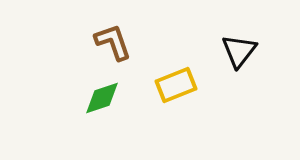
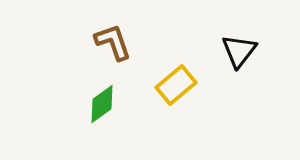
yellow rectangle: rotated 18 degrees counterclockwise
green diamond: moved 6 px down; rotated 18 degrees counterclockwise
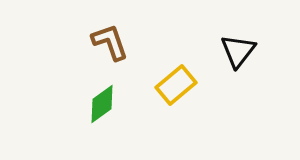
brown L-shape: moved 3 px left
black triangle: moved 1 px left
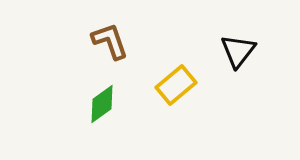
brown L-shape: moved 1 px up
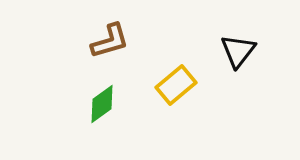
brown L-shape: rotated 93 degrees clockwise
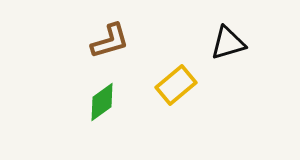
black triangle: moved 10 px left, 8 px up; rotated 36 degrees clockwise
green diamond: moved 2 px up
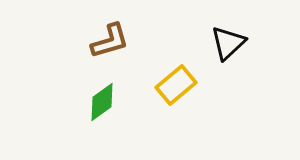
black triangle: rotated 27 degrees counterclockwise
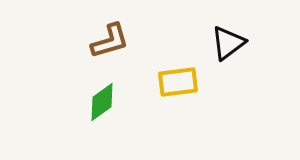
black triangle: rotated 6 degrees clockwise
yellow rectangle: moved 2 px right, 3 px up; rotated 33 degrees clockwise
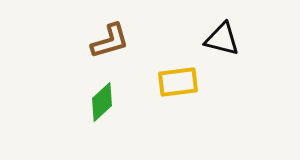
black triangle: moved 6 px left, 4 px up; rotated 51 degrees clockwise
green diamond: rotated 6 degrees counterclockwise
